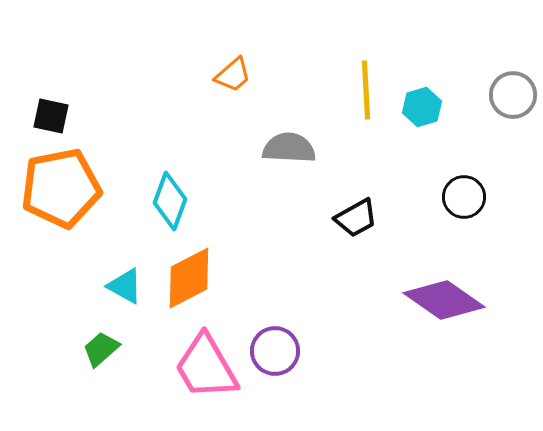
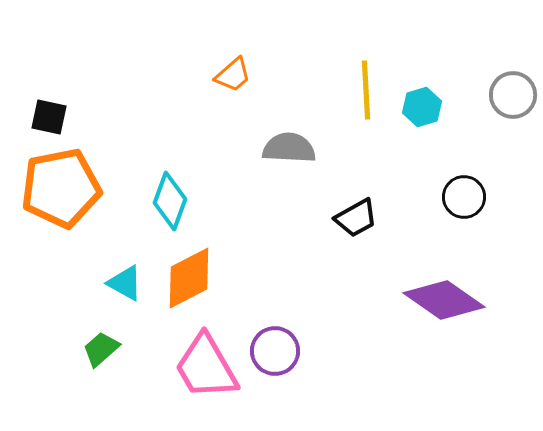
black square: moved 2 px left, 1 px down
cyan triangle: moved 3 px up
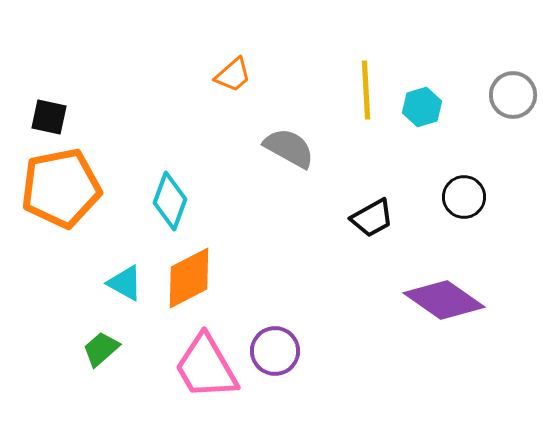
gray semicircle: rotated 26 degrees clockwise
black trapezoid: moved 16 px right
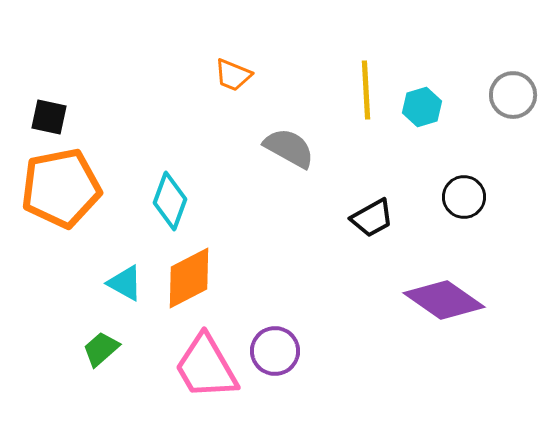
orange trapezoid: rotated 63 degrees clockwise
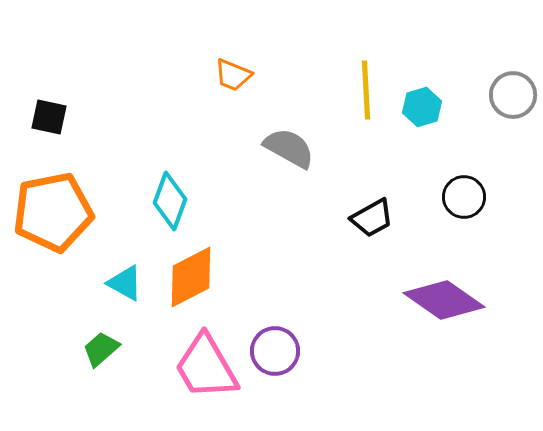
orange pentagon: moved 8 px left, 24 px down
orange diamond: moved 2 px right, 1 px up
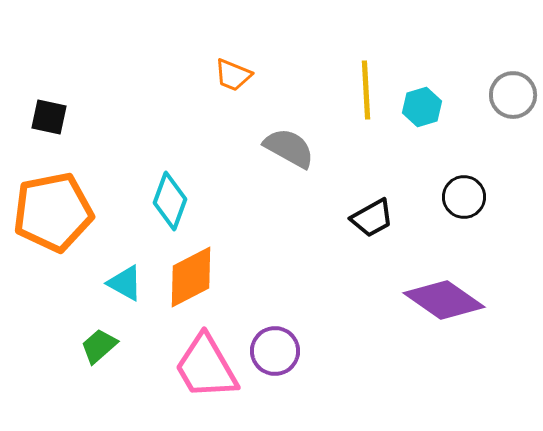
green trapezoid: moved 2 px left, 3 px up
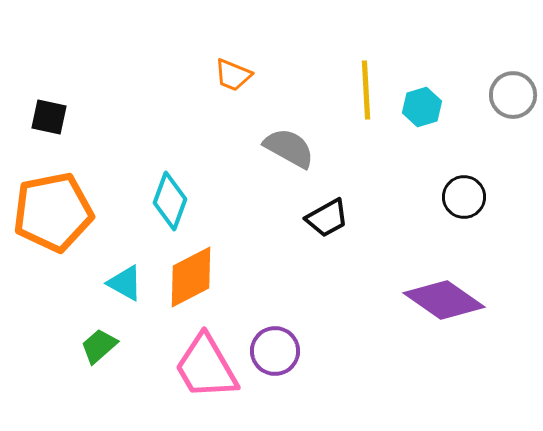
black trapezoid: moved 45 px left
